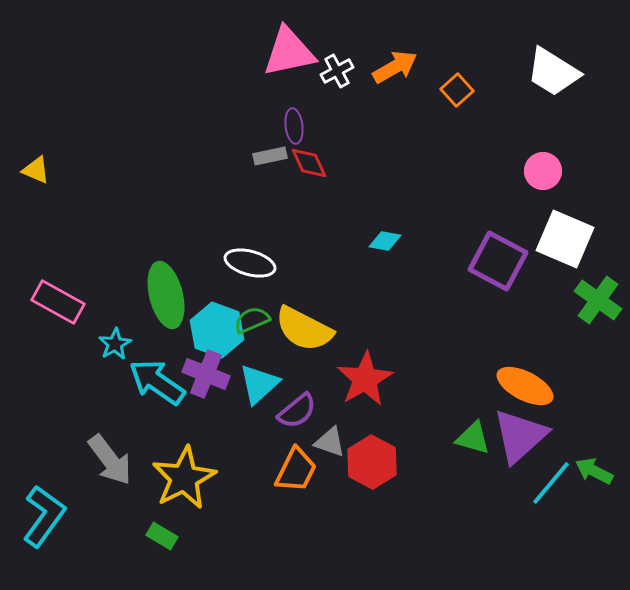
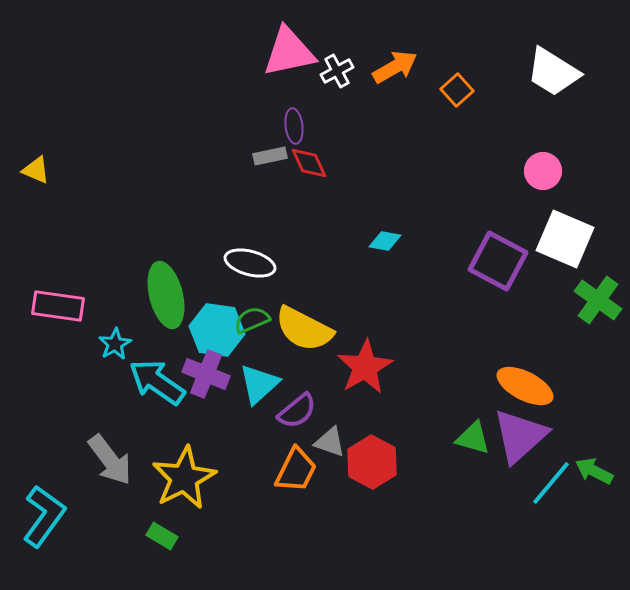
pink rectangle: moved 4 px down; rotated 21 degrees counterclockwise
cyan hexagon: rotated 12 degrees counterclockwise
red star: moved 12 px up
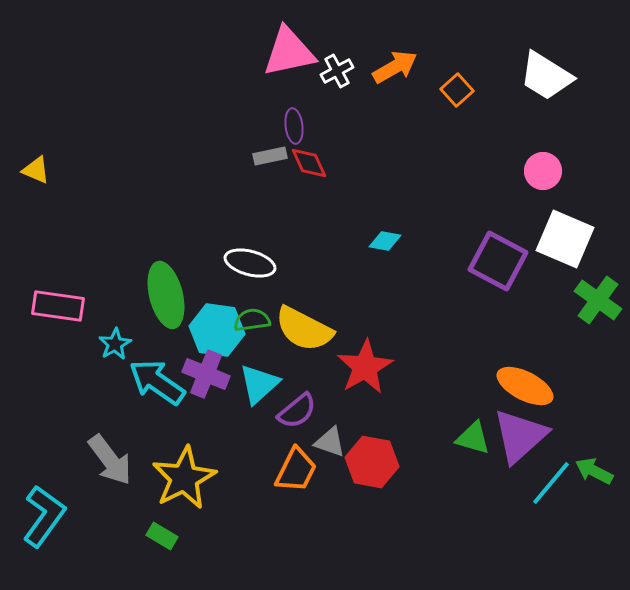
white trapezoid: moved 7 px left, 4 px down
green semicircle: rotated 15 degrees clockwise
red hexagon: rotated 18 degrees counterclockwise
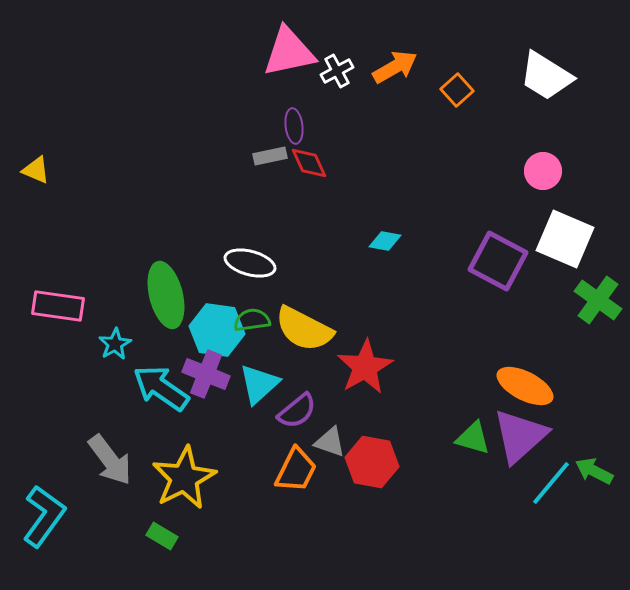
cyan arrow: moved 4 px right, 6 px down
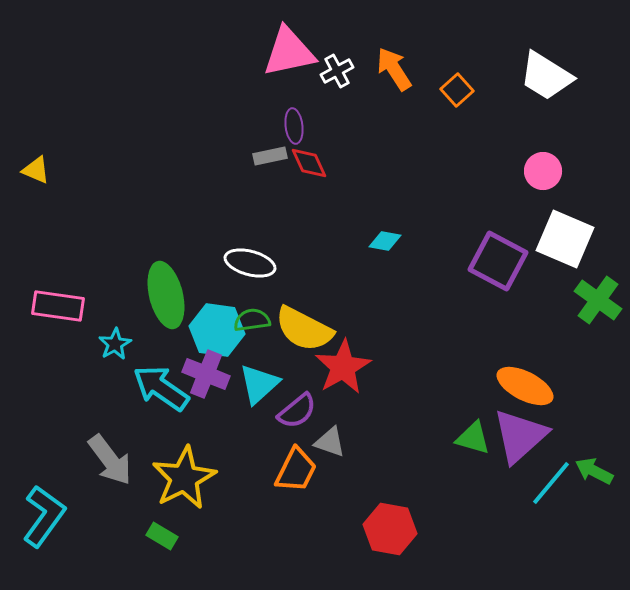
orange arrow: moved 1 px left, 2 px down; rotated 93 degrees counterclockwise
red star: moved 22 px left
red hexagon: moved 18 px right, 67 px down
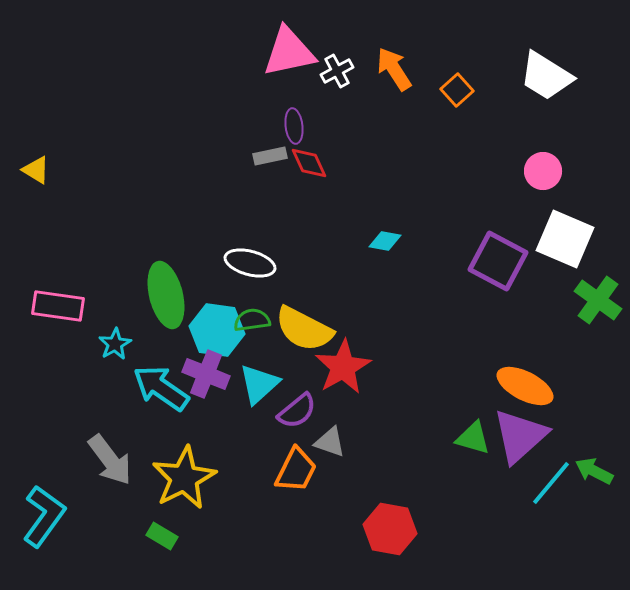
yellow triangle: rotated 8 degrees clockwise
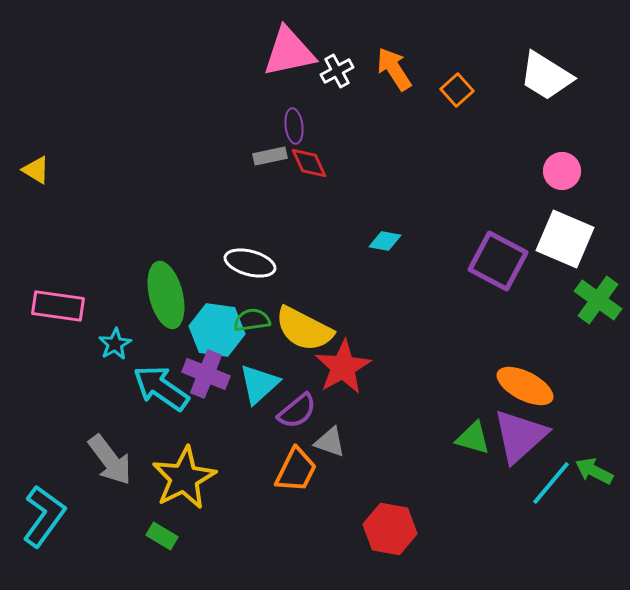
pink circle: moved 19 px right
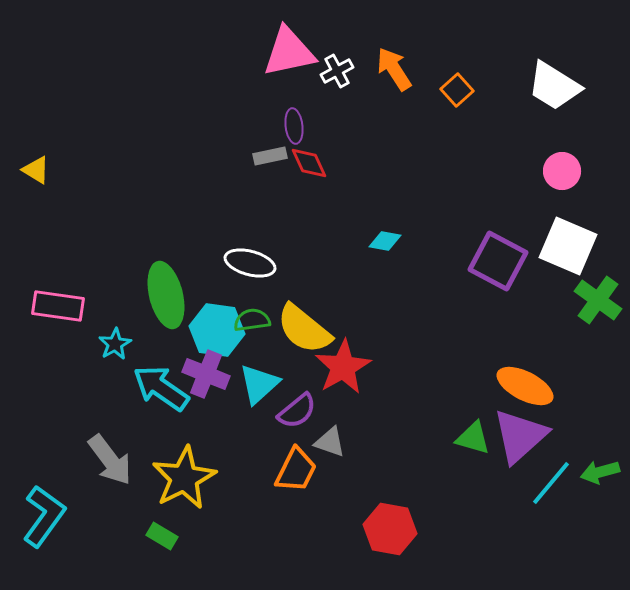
white trapezoid: moved 8 px right, 10 px down
white square: moved 3 px right, 7 px down
yellow semicircle: rotated 12 degrees clockwise
green arrow: moved 6 px right, 1 px down; rotated 42 degrees counterclockwise
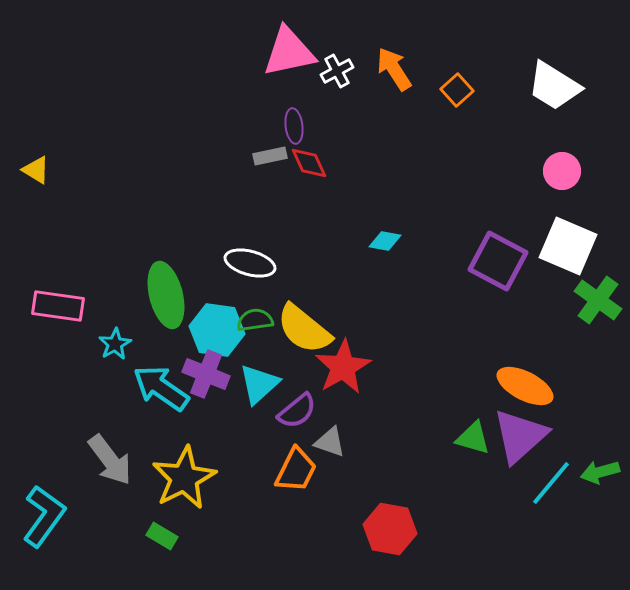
green semicircle: moved 3 px right
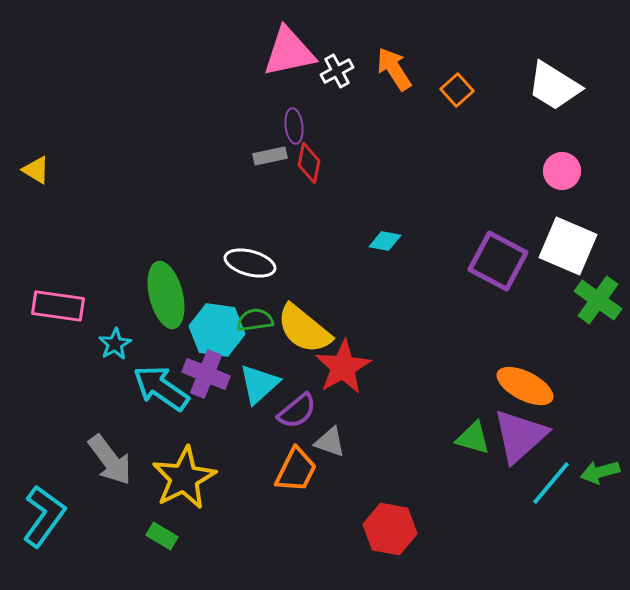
red diamond: rotated 36 degrees clockwise
